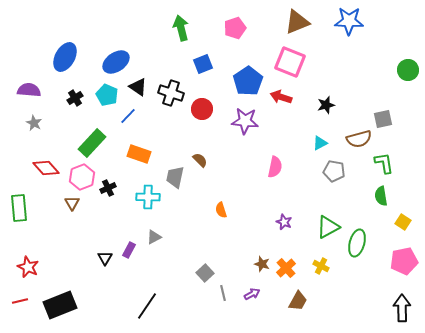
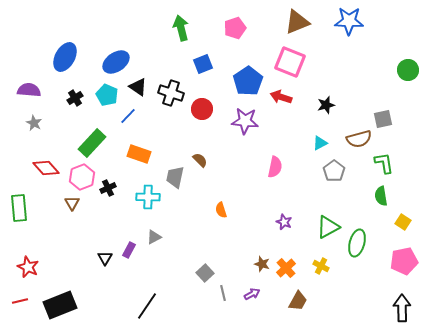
gray pentagon at (334, 171): rotated 25 degrees clockwise
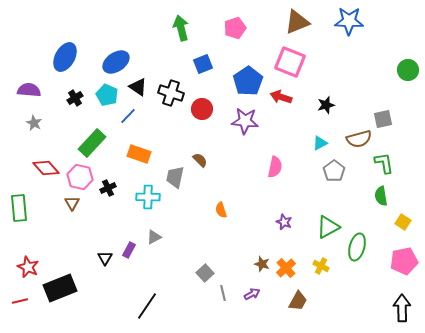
pink hexagon at (82, 177): moved 2 px left; rotated 25 degrees counterclockwise
green ellipse at (357, 243): moved 4 px down
black rectangle at (60, 305): moved 17 px up
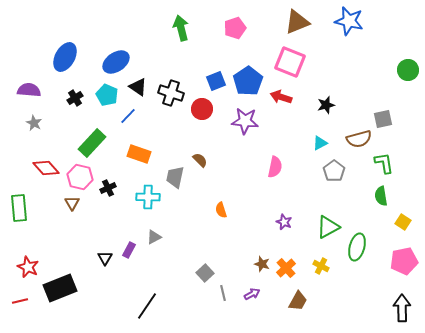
blue star at (349, 21): rotated 12 degrees clockwise
blue square at (203, 64): moved 13 px right, 17 px down
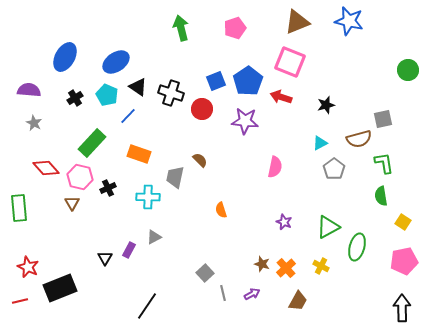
gray pentagon at (334, 171): moved 2 px up
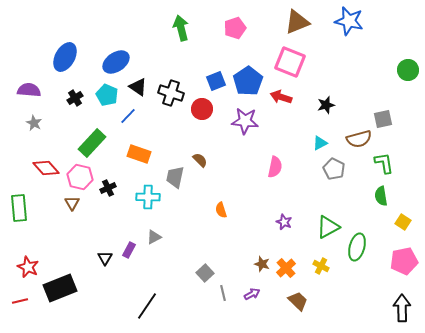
gray pentagon at (334, 169): rotated 10 degrees counterclockwise
brown trapezoid at (298, 301): rotated 75 degrees counterclockwise
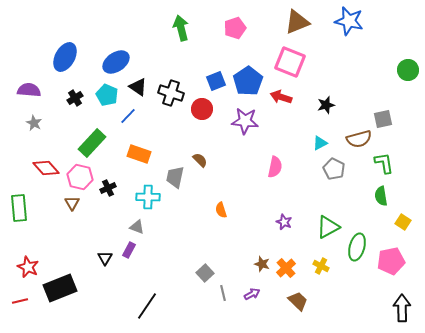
gray triangle at (154, 237): moved 17 px left, 10 px up; rotated 49 degrees clockwise
pink pentagon at (404, 261): moved 13 px left
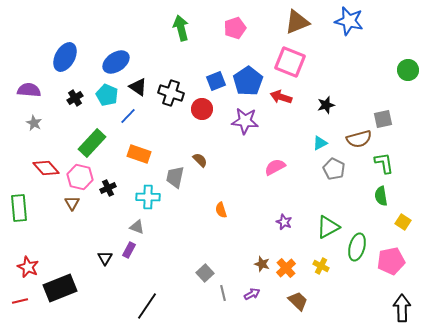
pink semicircle at (275, 167): rotated 130 degrees counterclockwise
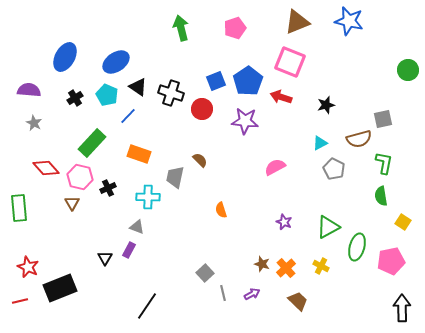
green L-shape at (384, 163): rotated 20 degrees clockwise
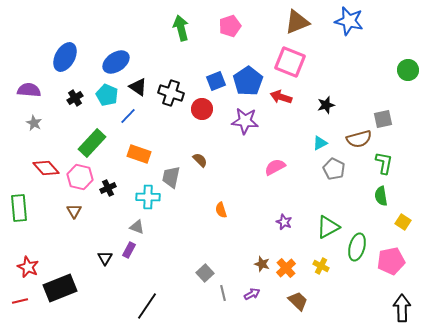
pink pentagon at (235, 28): moved 5 px left, 2 px up
gray trapezoid at (175, 177): moved 4 px left
brown triangle at (72, 203): moved 2 px right, 8 px down
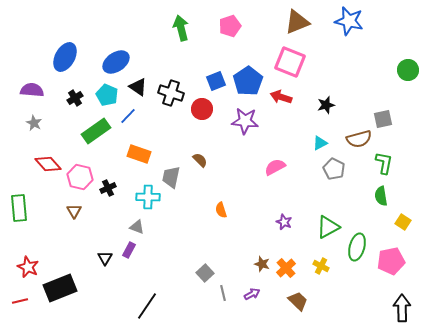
purple semicircle at (29, 90): moved 3 px right
green rectangle at (92, 143): moved 4 px right, 12 px up; rotated 12 degrees clockwise
red diamond at (46, 168): moved 2 px right, 4 px up
